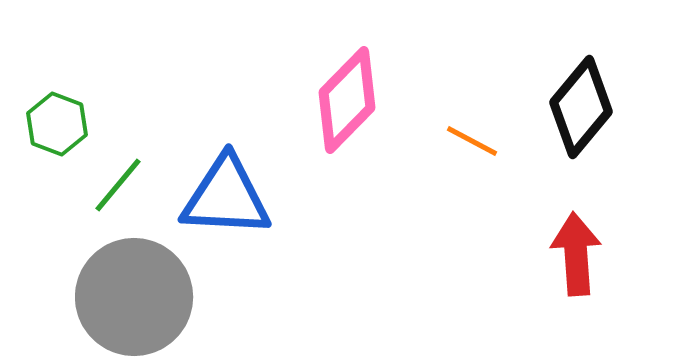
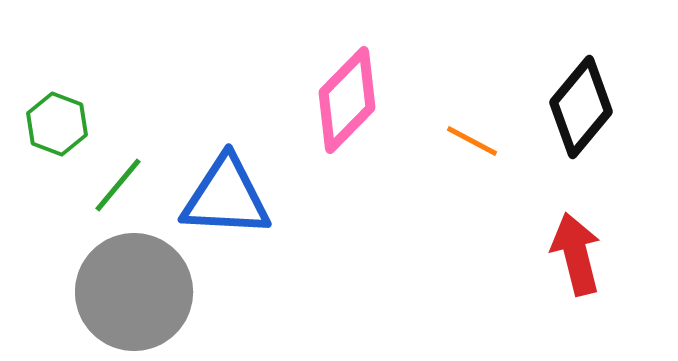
red arrow: rotated 10 degrees counterclockwise
gray circle: moved 5 px up
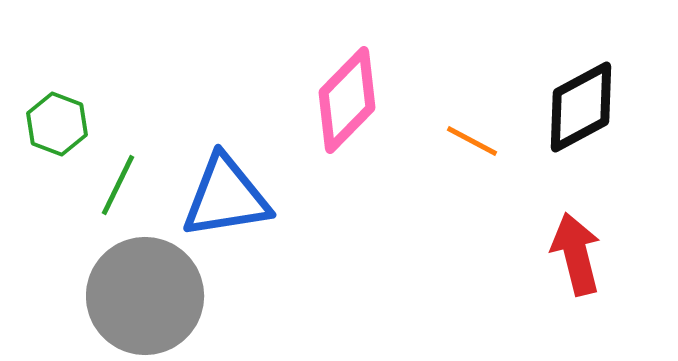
black diamond: rotated 22 degrees clockwise
green line: rotated 14 degrees counterclockwise
blue triangle: rotated 12 degrees counterclockwise
gray circle: moved 11 px right, 4 px down
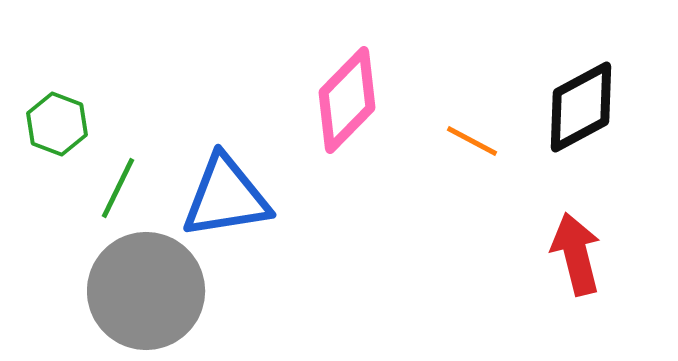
green line: moved 3 px down
gray circle: moved 1 px right, 5 px up
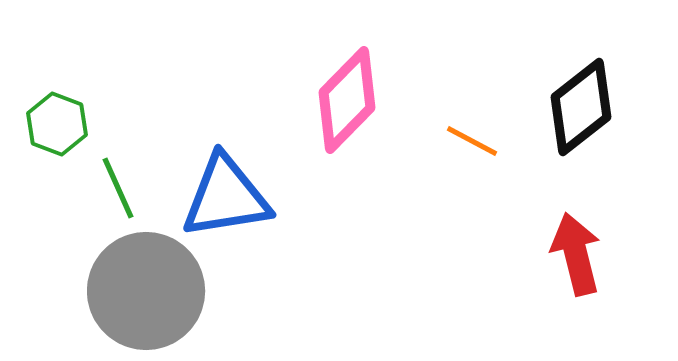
black diamond: rotated 10 degrees counterclockwise
green line: rotated 50 degrees counterclockwise
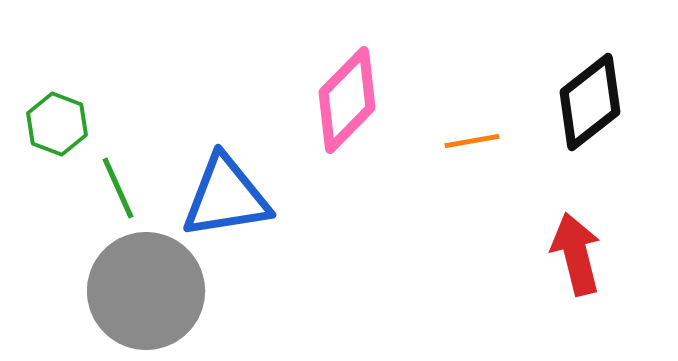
black diamond: moved 9 px right, 5 px up
orange line: rotated 38 degrees counterclockwise
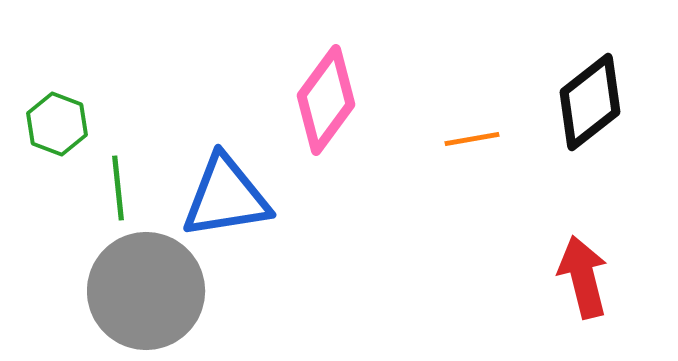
pink diamond: moved 21 px left; rotated 8 degrees counterclockwise
orange line: moved 2 px up
green line: rotated 18 degrees clockwise
red arrow: moved 7 px right, 23 px down
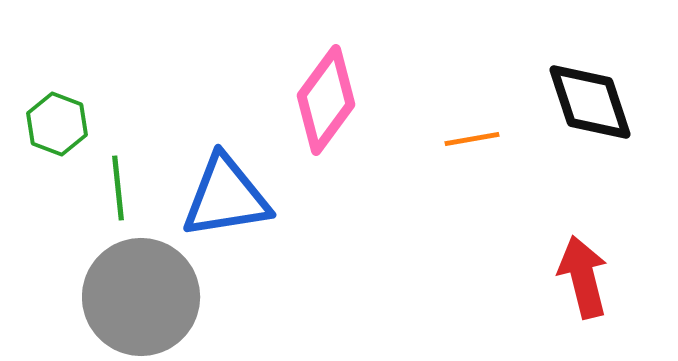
black diamond: rotated 70 degrees counterclockwise
gray circle: moved 5 px left, 6 px down
